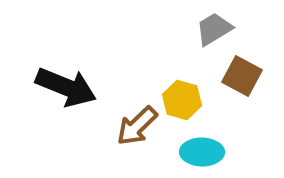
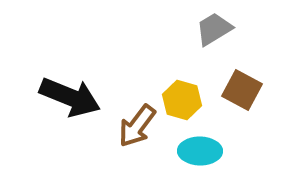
brown square: moved 14 px down
black arrow: moved 4 px right, 10 px down
brown arrow: rotated 9 degrees counterclockwise
cyan ellipse: moved 2 px left, 1 px up
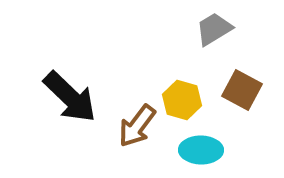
black arrow: rotated 22 degrees clockwise
cyan ellipse: moved 1 px right, 1 px up
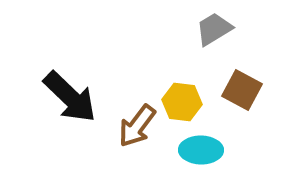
yellow hexagon: moved 2 px down; rotated 9 degrees counterclockwise
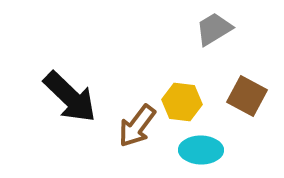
brown square: moved 5 px right, 6 px down
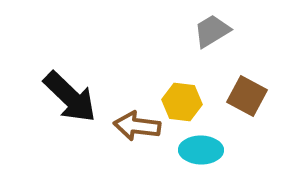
gray trapezoid: moved 2 px left, 2 px down
brown arrow: rotated 60 degrees clockwise
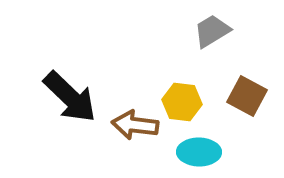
brown arrow: moved 2 px left, 1 px up
cyan ellipse: moved 2 px left, 2 px down
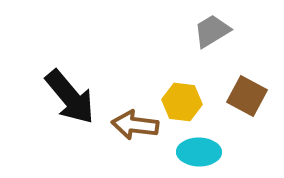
black arrow: rotated 6 degrees clockwise
